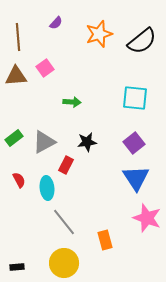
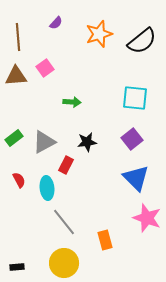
purple square: moved 2 px left, 4 px up
blue triangle: rotated 12 degrees counterclockwise
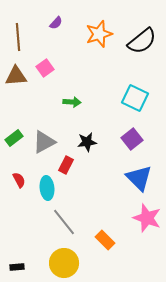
cyan square: rotated 20 degrees clockwise
blue triangle: moved 3 px right
orange rectangle: rotated 30 degrees counterclockwise
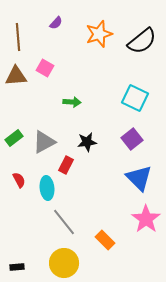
pink square: rotated 24 degrees counterclockwise
pink star: moved 1 px left, 1 px down; rotated 16 degrees clockwise
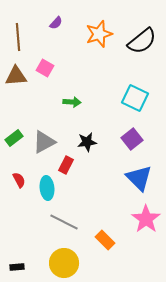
gray line: rotated 24 degrees counterclockwise
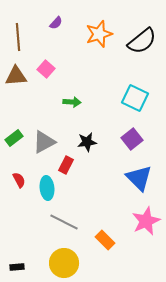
pink square: moved 1 px right, 1 px down; rotated 12 degrees clockwise
pink star: moved 2 px down; rotated 12 degrees clockwise
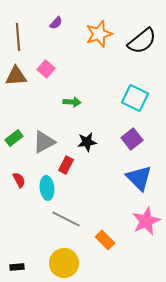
gray line: moved 2 px right, 3 px up
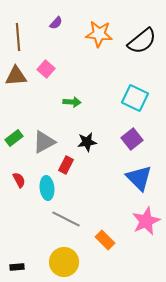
orange star: rotated 24 degrees clockwise
yellow circle: moved 1 px up
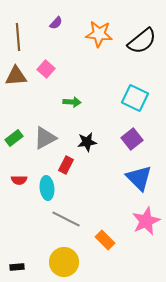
gray triangle: moved 1 px right, 4 px up
red semicircle: rotated 119 degrees clockwise
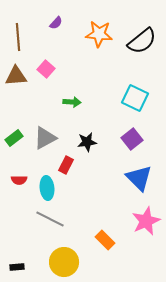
gray line: moved 16 px left
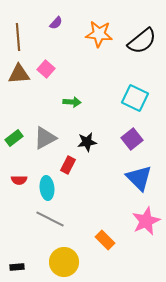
brown triangle: moved 3 px right, 2 px up
red rectangle: moved 2 px right
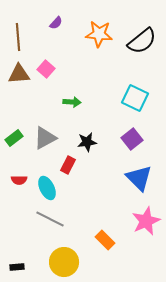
cyan ellipse: rotated 20 degrees counterclockwise
